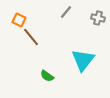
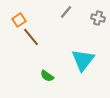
orange square: rotated 32 degrees clockwise
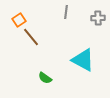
gray line: rotated 32 degrees counterclockwise
gray cross: rotated 16 degrees counterclockwise
cyan triangle: rotated 40 degrees counterclockwise
green semicircle: moved 2 px left, 2 px down
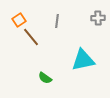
gray line: moved 9 px left, 9 px down
cyan triangle: rotated 40 degrees counterclockwise
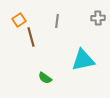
brown line: rotated 24 degrees clockwise
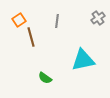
gray cross: rotated 32 degrees counterclockwise
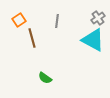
brown line: moved 1 px right, 1 px down
cyan triangle: moved 10 px right, 20 px up; rotated 40 degrees clockwise
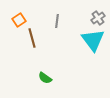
cyan triangle: rotated 25 degrees clockwise
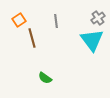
gray line: moved 1 px left; rotated 16 degrees counterclockwise
cyan triangle: moved 1 px left
